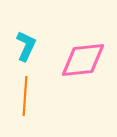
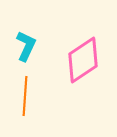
pink diamond: rotated 27 degrees counterclockwise
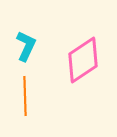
orange line: rotated 6 degrees counterclockwise
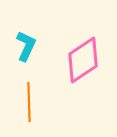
orange line: moved 4 px right, 6 px down
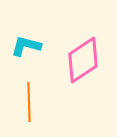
cyan L-shape: rotated 100 degrees counterclockwise
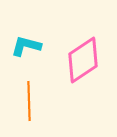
orange line: moved 1 px up
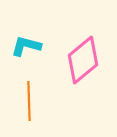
pink diamond: rotated 6 degrees counterclockwise
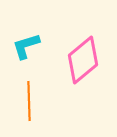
cyan L-shape: rotated 32 degrees counterclockwise
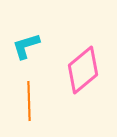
pink diamond: moved 10 px down
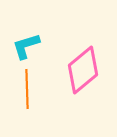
orange line: moved 2 px left, 12 px up
